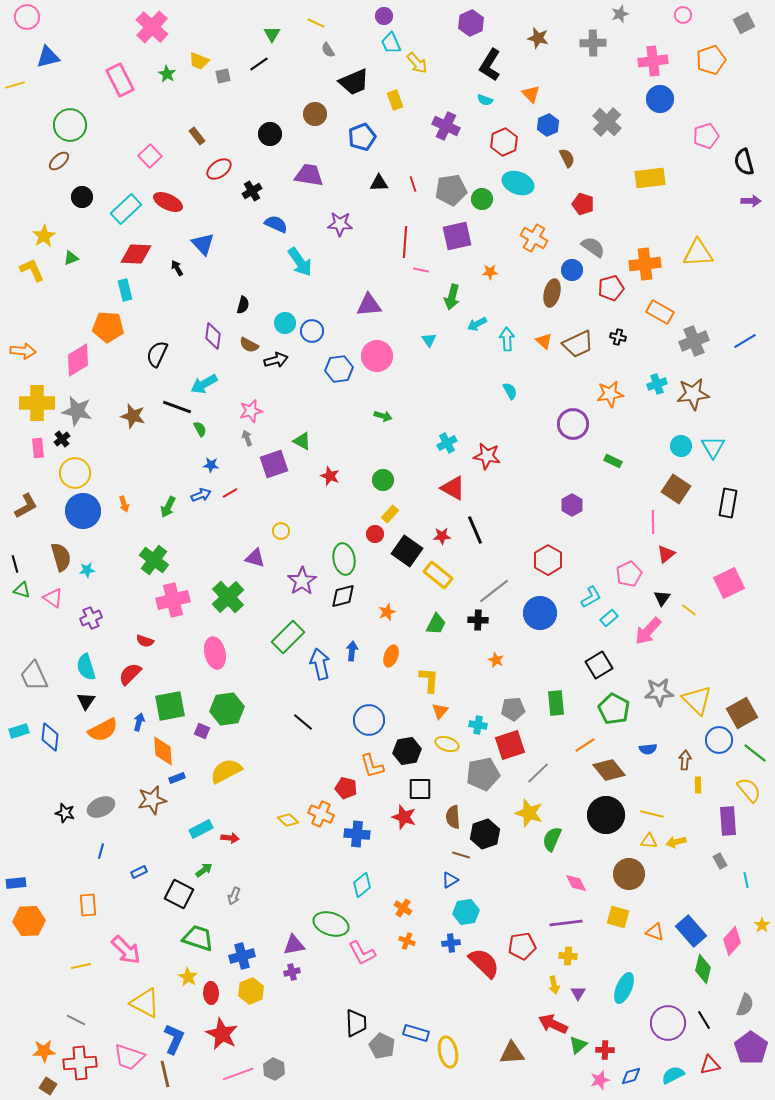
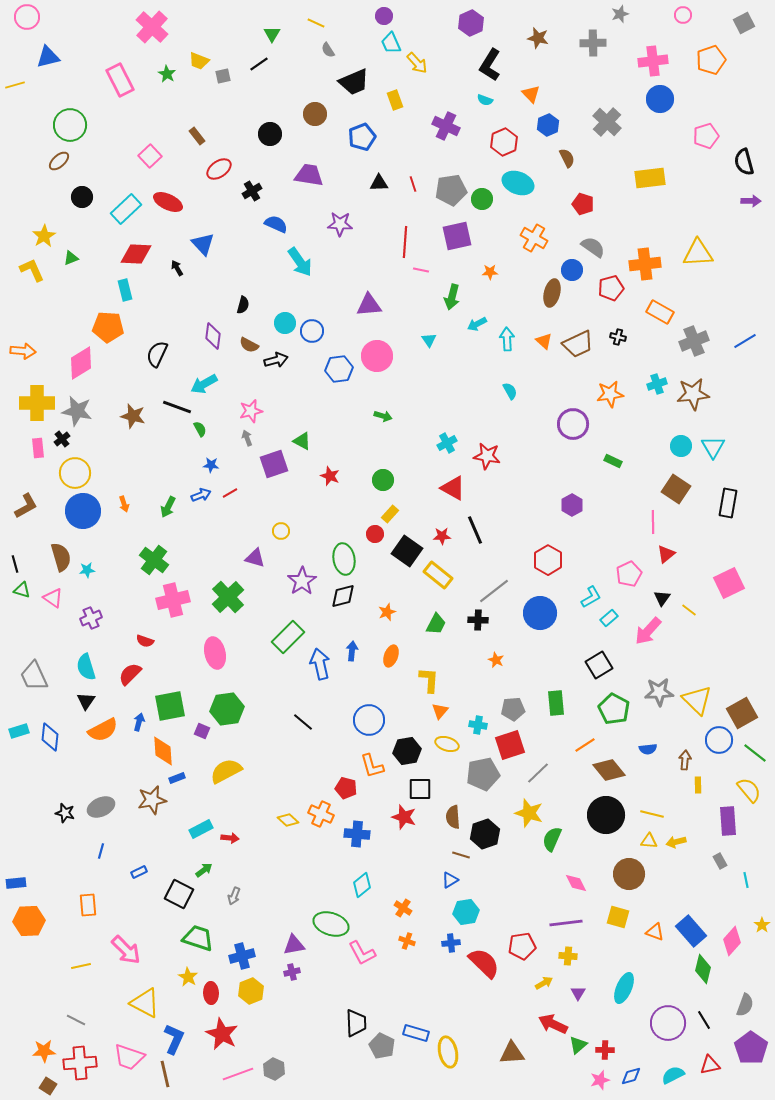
pink diamond at (78, 360): moved 3 px right, 3 px down
yellow arrow at (554, 985): moved 10 px left, 2 px up; rotated 108 degrees counterclockwise
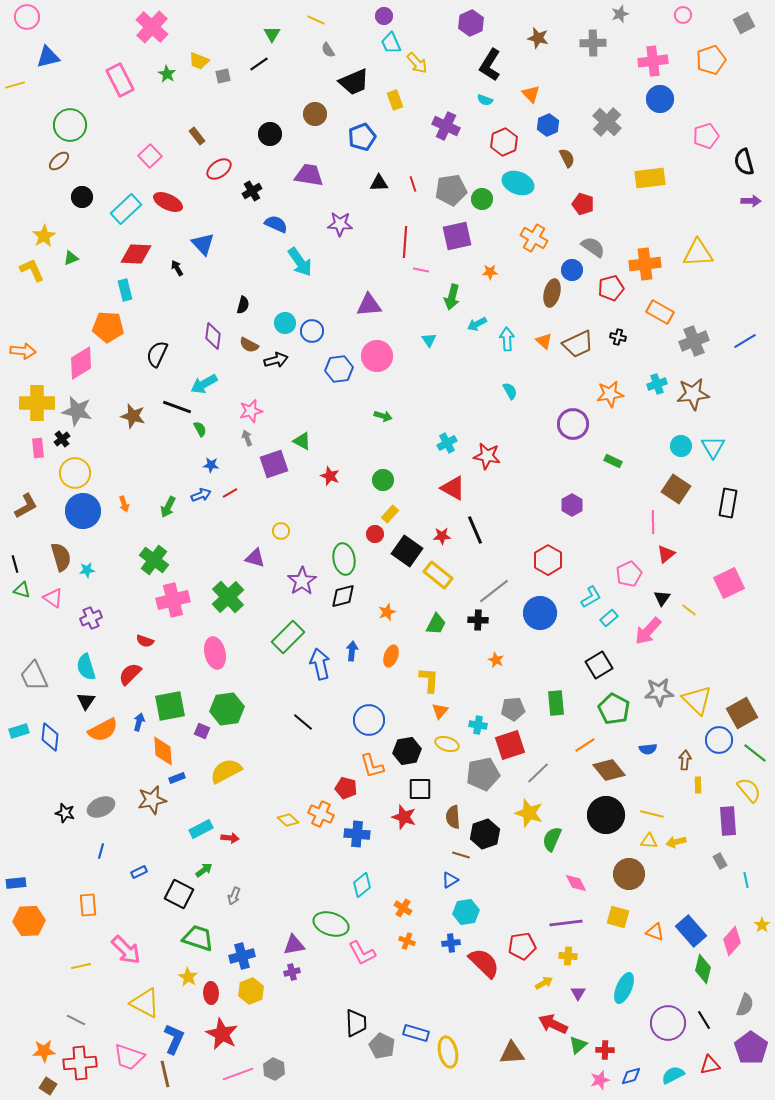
yellow line at (316, 23): moved 3 px up
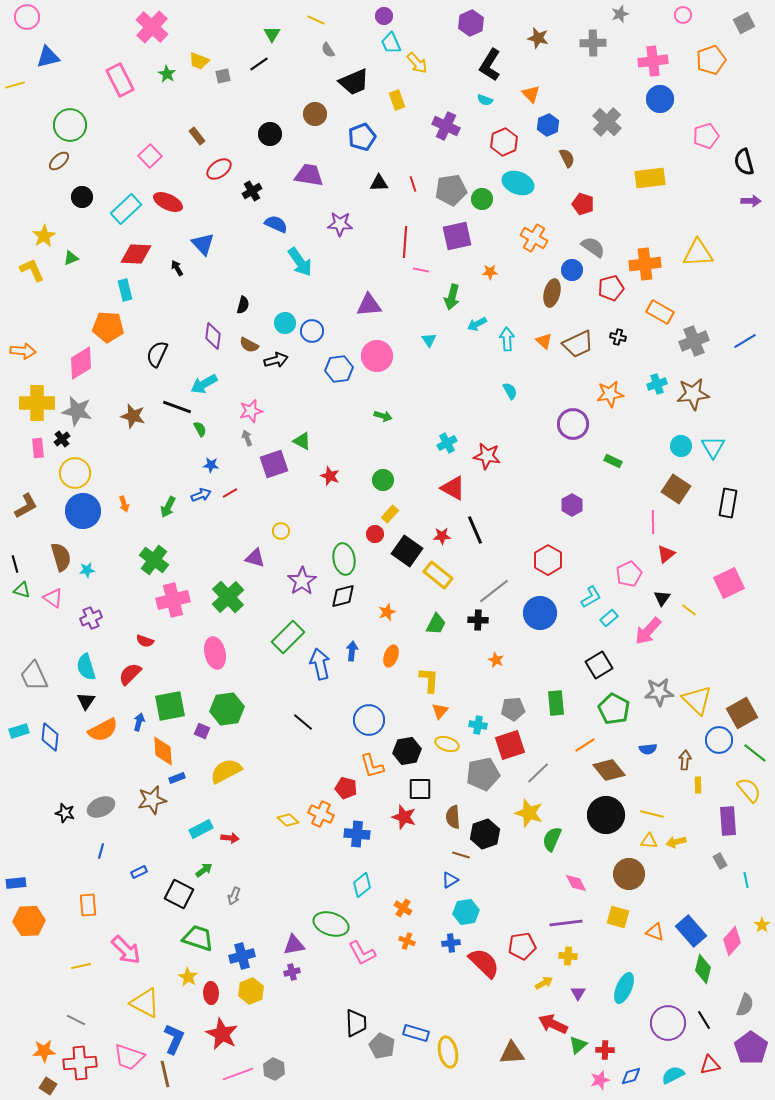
yellow rectangle at (395, 100): moved 2 px right
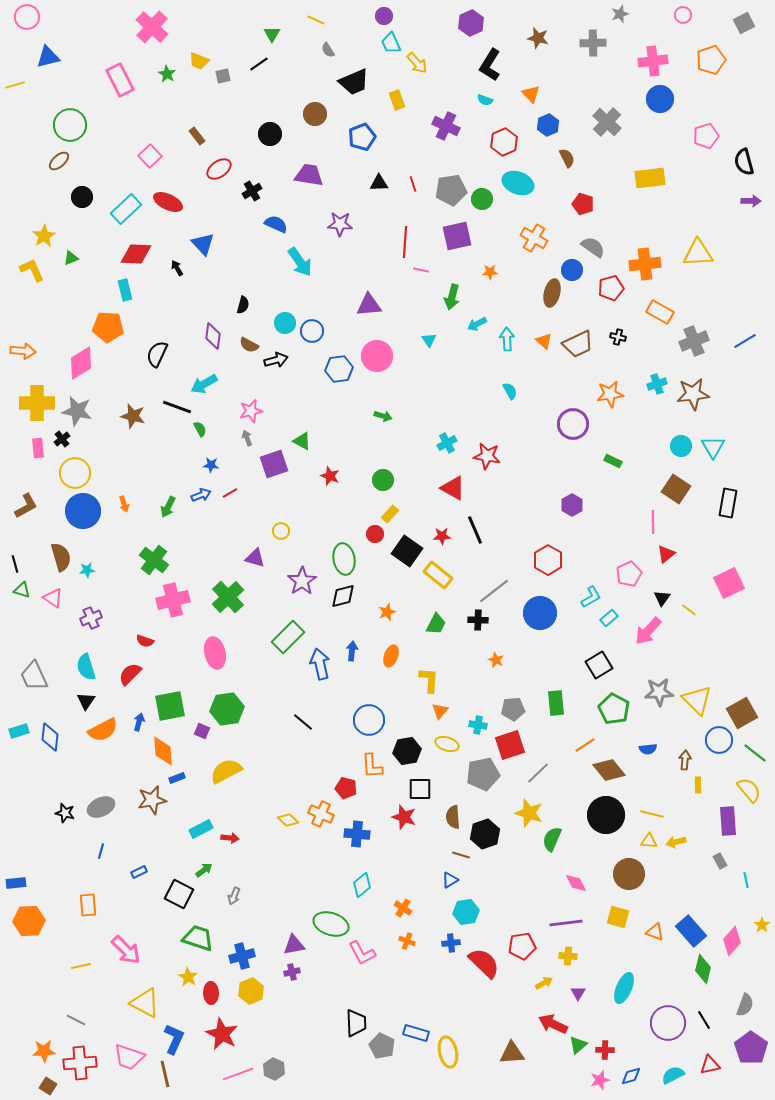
orange L-shape at (372, 766): rotated 12 degrees clockwise
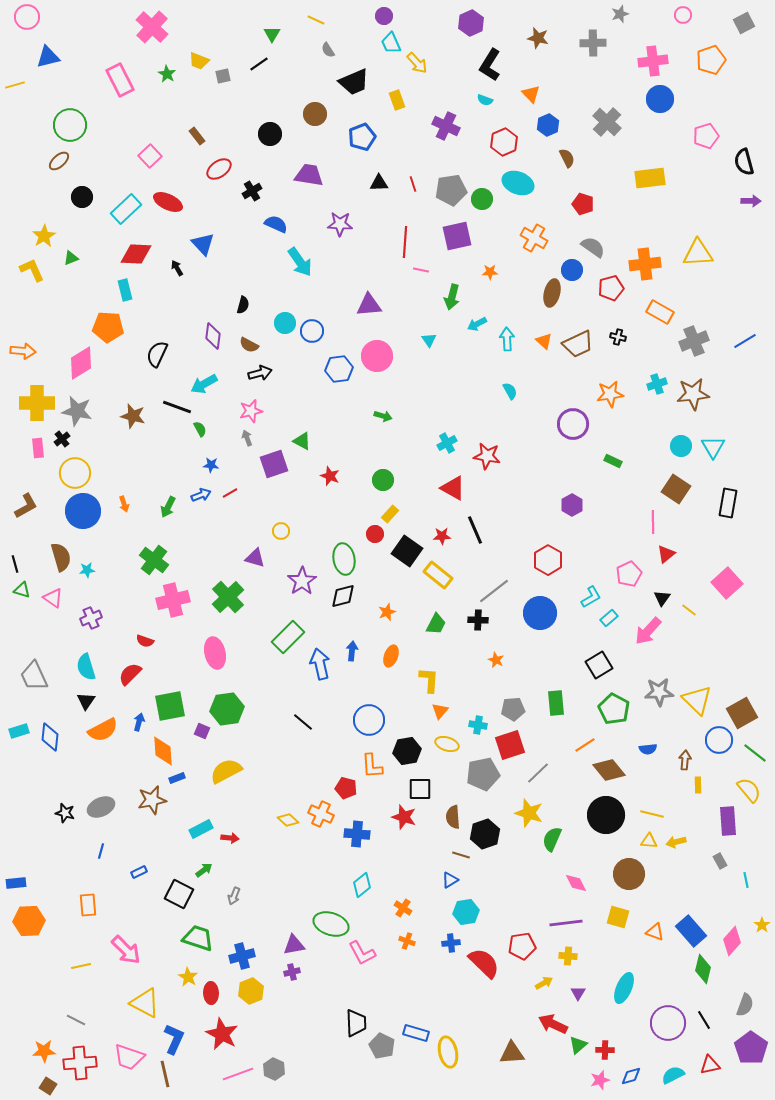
black arrow at (276, 360): moved 16 px left, 13 px down
pink square at (729, 583): moved 2 px left; rotated 16 degrees counterclockwise
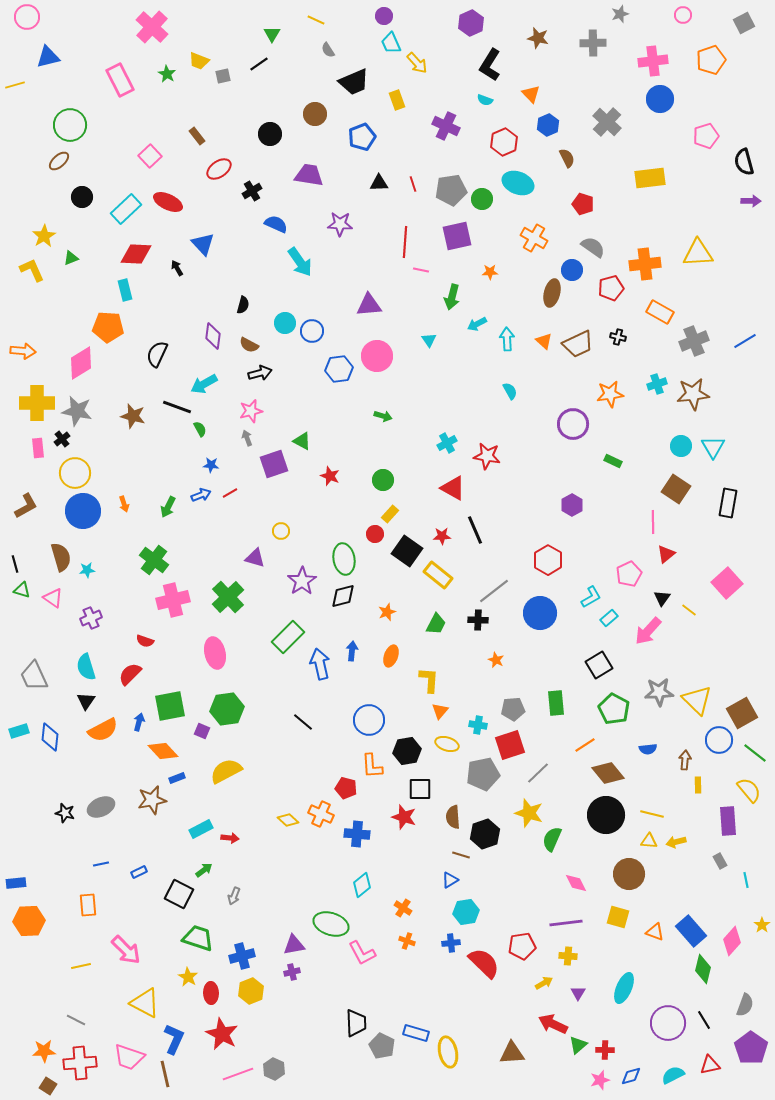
orange diamond at (163, 751): rotated 40 degrees counterclockwise
brown diamond at (609, 770): moved 1 px left, 3 px down
blue line at (101, 851): moved 13 px down; rotated 63 degrees clockwise
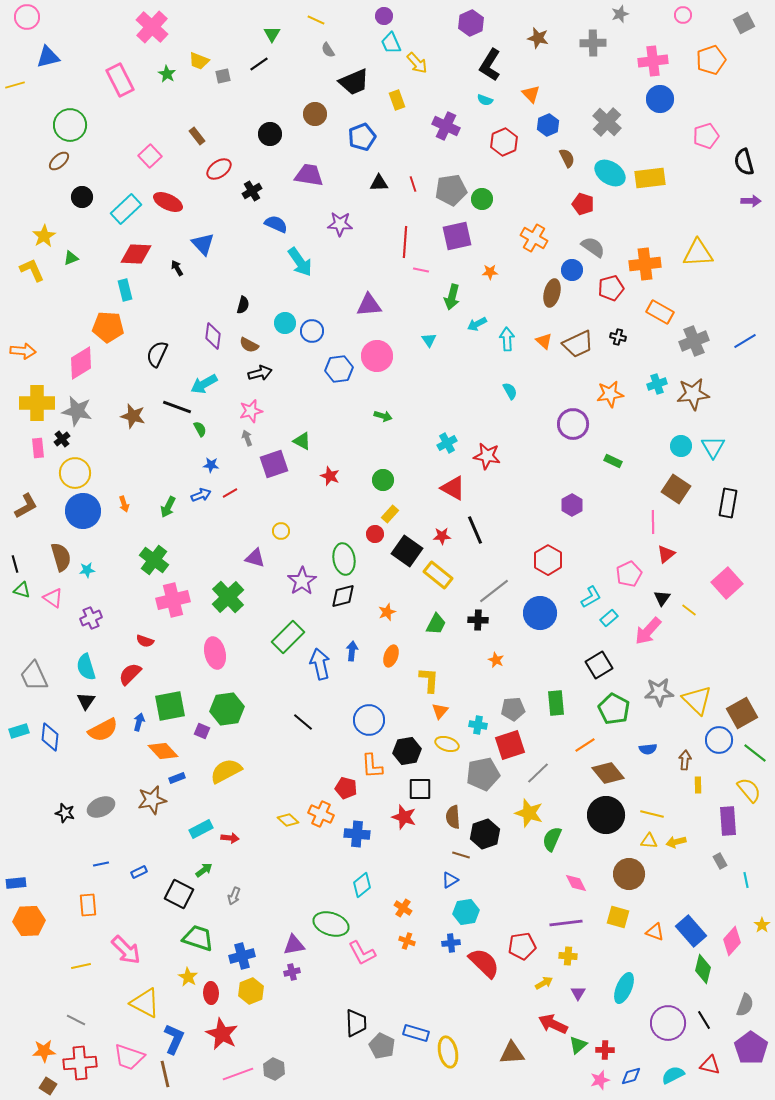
cyan ellipse at (518, 183): moved 92 px right, 10 px up; rotated 12 degrees clockwise
red triangle at (710, 1065): rotated 25 degrees clockwise
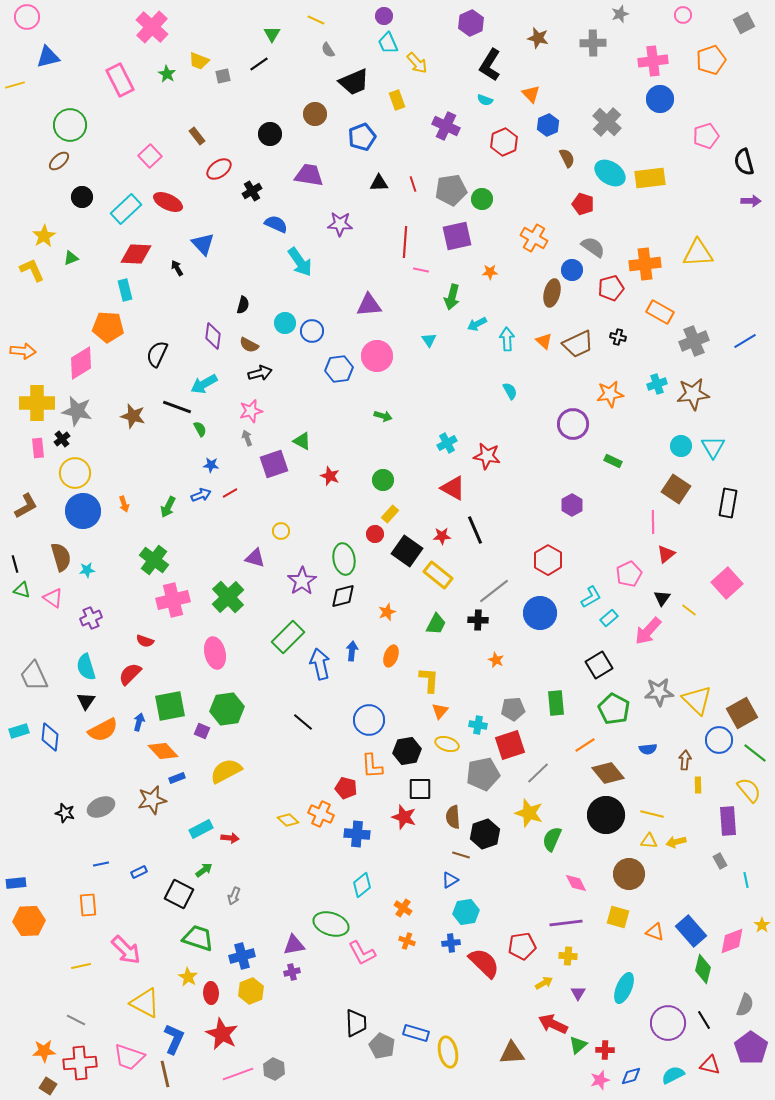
cyan trapezoid at (391, 43): moved 3 px left
pink diamond at (732, 941): rotated 28 degrees clockwise
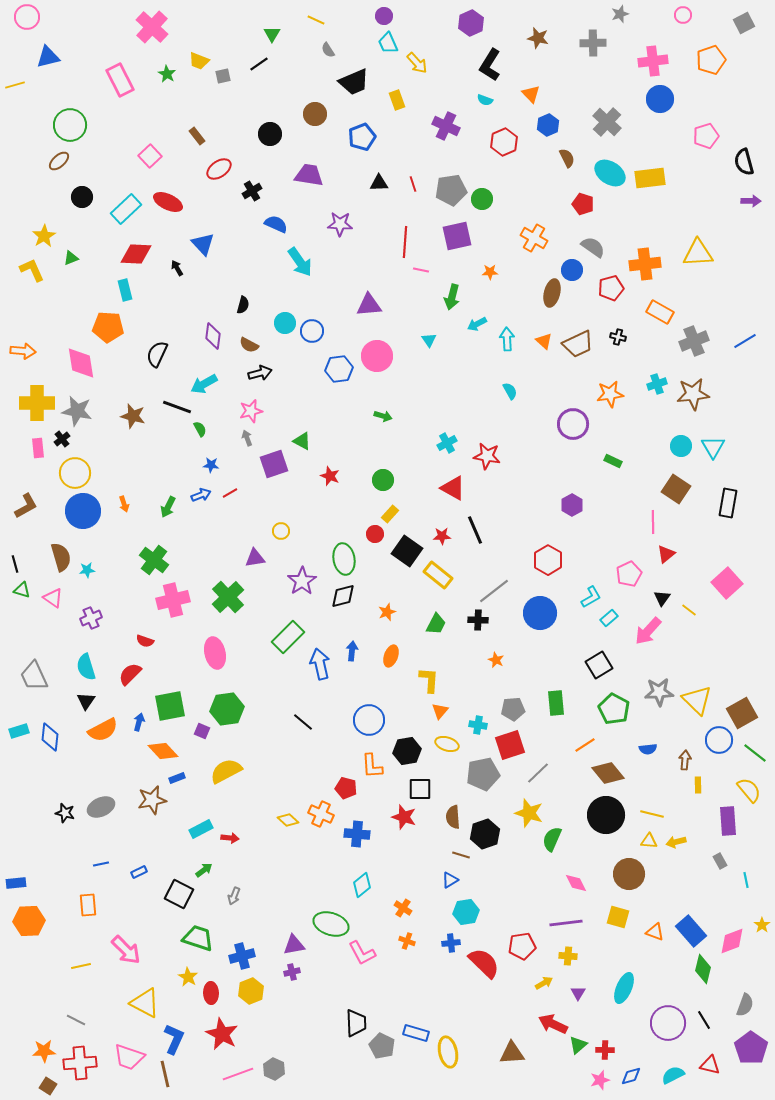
pink diamond at (81, 363): rotated 68 degrees counterclockwise
purple triangle at (255, 558): rotated 25 degrees counterclockwise
